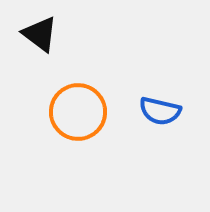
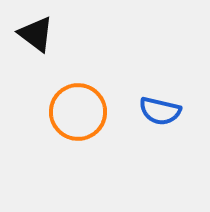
black triangle: moved 4 px left
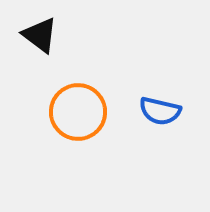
black triangle: moved 4 px right, 1 px down
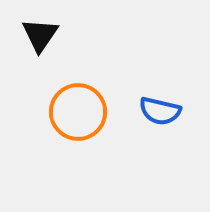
black triangle: rotated 27 degrees clockwise
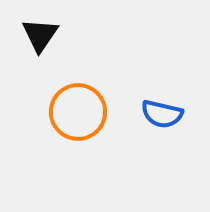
blue semicircle: moved 2 px right, 3 px down
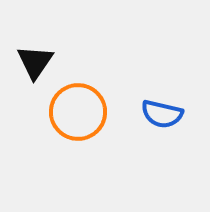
black triangle: moved 5 px left, 27 px down
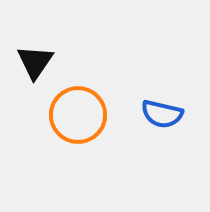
orange circle: moved 3 px down
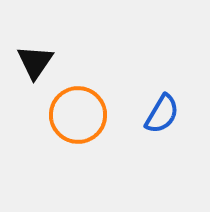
blue semicircle: rotated 72 degrees counterclockwise
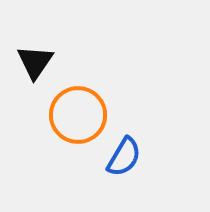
blue semicircle: moved 38 px left, 43 px down
